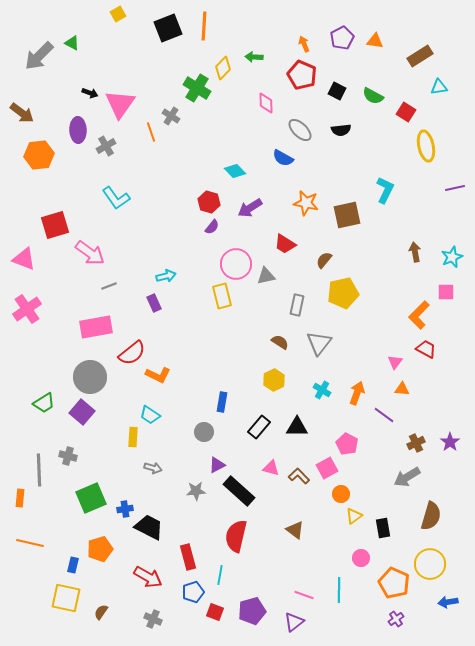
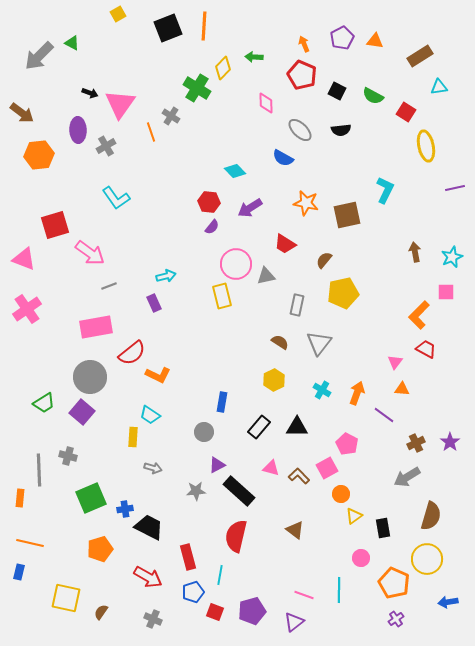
red hexagon at (209, 202): rotated 10 degrees counterclockwise
yellow circle at (430, 564): moved 3 px left, 5 px up
blue rectangle at (73, 565): moved 54 px left, 7 px down
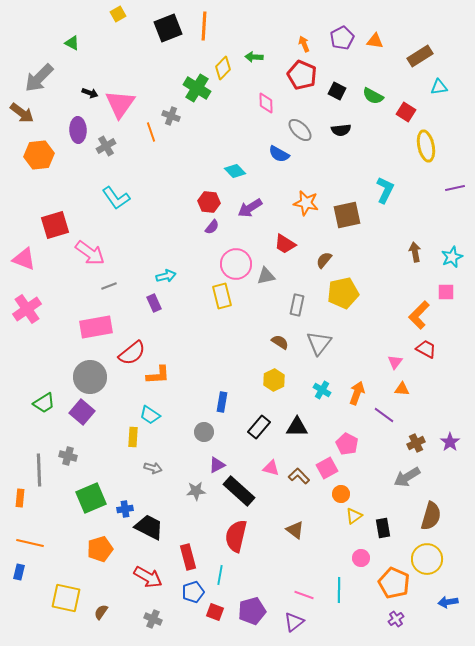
gray arrow at (39, 56): moved 22 px down
gray cross at (171, 116): rotated 12 degrees counterclockwise
blue semicircle at (283, 158): moved 4 px left, 4 px up
orange L-shape at (158, 375): rotated 30 degrees counterclockwise
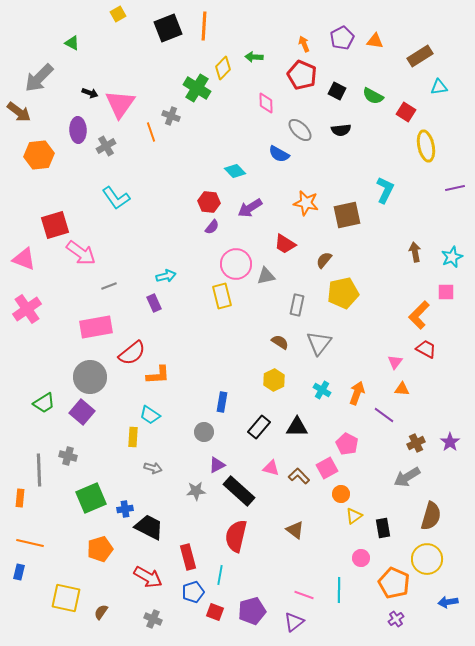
brown arrow at (22, 113): moved 3 px left, 1 px up
pink arrow at (90, 253): moved 9 px left
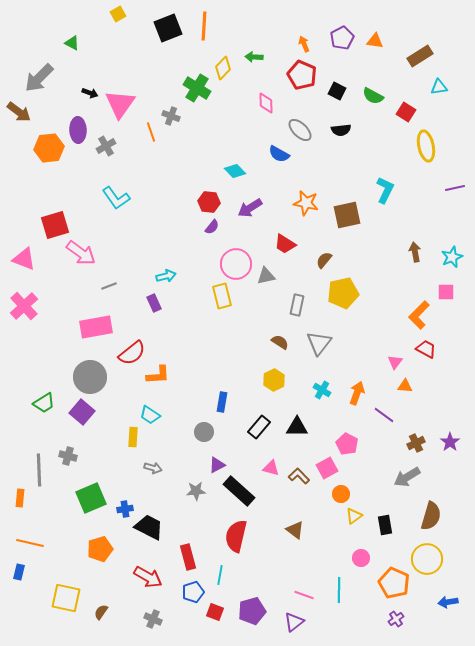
orange hexagon at (39, 155): moved 10 px right, 7 px up
pink cross at (27, 309): moved 3 px left, 3 px up; rotated 8 degrees counterclockwise
orange triangle at (402, 389): moved 3 px right, 3 px up
black rectangle at (383, 528): moved 2 px right, 3 px up
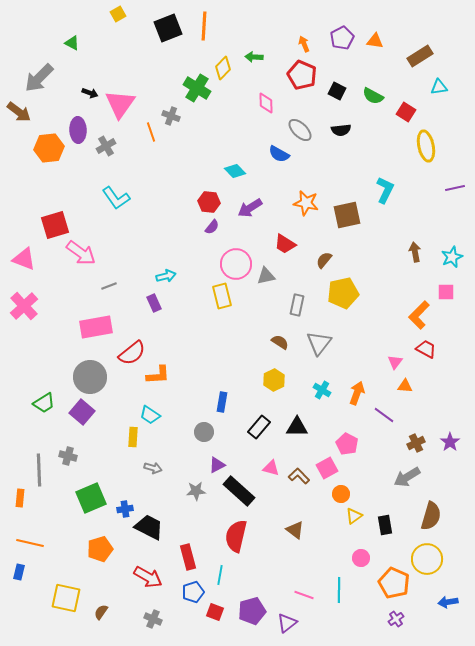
purple triangle at (294, 622): moved 7 px left, 1 px down
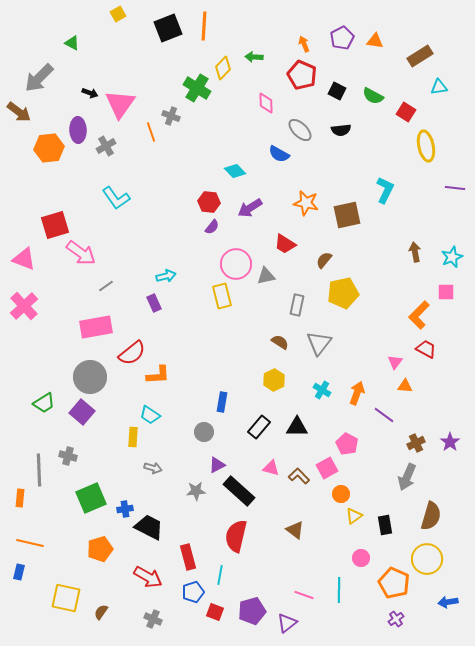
purple line at (455, 188): rotated 18 degrees clockwise
gray line at (109, 286): moved 3 px left; rotated 14 degrees counterclockwise
gray arrow at (407, 477): rotated 36 degrees counterclockwise
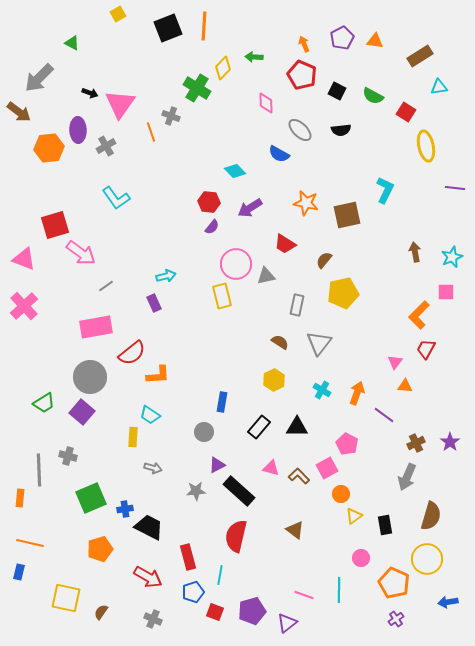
red trapezoid at (426, 349): rotated 90 degrees counterclockwise
